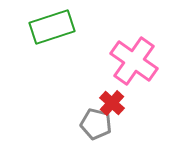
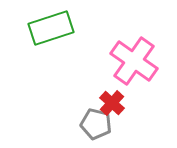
green rectangle: moved 1 px left, 1 px down
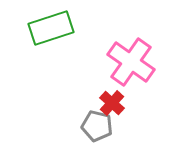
pink cross: moved 3 px left, 1 px down
gray pentagon: moved 1 px right, 2 px down
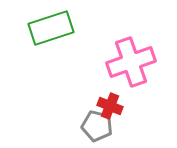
pink cross: rotated 36 degrees clockwise
red cross: moved 2 px left, 3 px down; rotated 20 degrees counterclockwise
